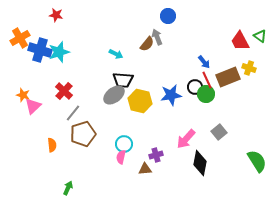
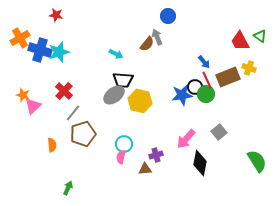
blue star: moved 11 px right
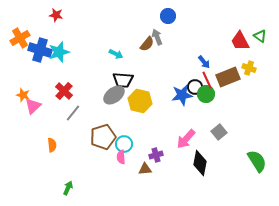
brown pentagon: moved 20 px right, 3 px down
pink semicircle: rotated 16 degrees counterclockwise
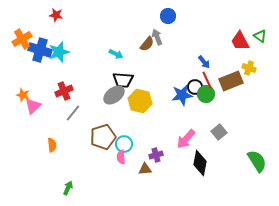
orange cross: moved 2 px right, 1 px down
brown rectangle: moved 3 px right, 4 px down
red cross: rotated 24 degrees clockwise
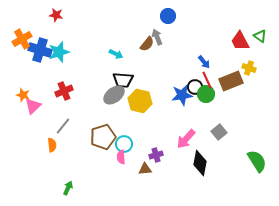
gray line: moved 10 px left, 13 px down
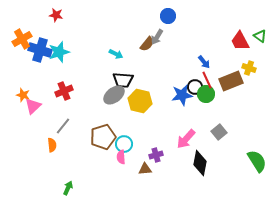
gray arrow: rotated 126 degrees counterclockwise
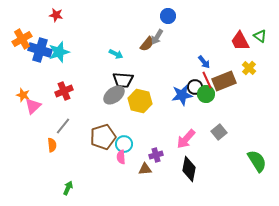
yellow cross: rotated 24 degrees clockwise
brown rectangle: moved 7 px left
black diamond: moved 11 px left, 6 px down
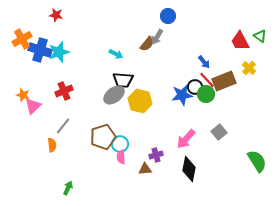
red line: rotated 18 degrees counterclockwise
cyan circle: moved 4 px left
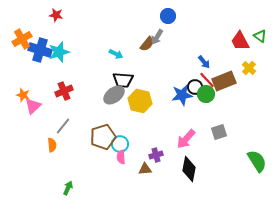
gray square: rotated 21 degrees clockwise
